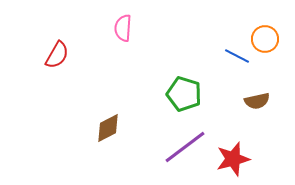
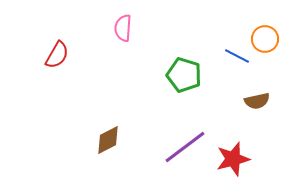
green pentagon: moved 19 px up
brown diamond: moved 12 px down
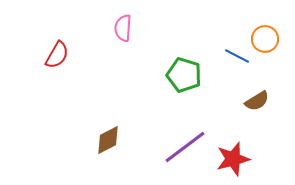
brown semicircle: rotated 20 degrees counterclockwise
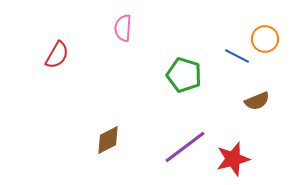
brown semicircle: rotated 10 degrees clockwise
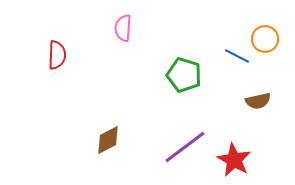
red semicircle: rotated 28 degrees counterclockwise
brown semicircle: moved 1 px right; rotated 10 degrees clockwise
red star: moved 1 px right, 1 px down; rotated 28 degrees counterclockwise
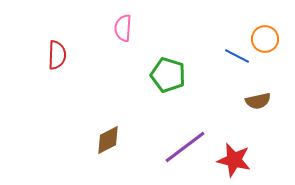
green pentagon: moved 16 px left
red star: rotated 16 degrees counterclockwise
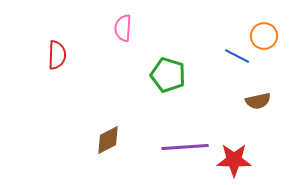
orange circle: moved 1 px left, 3 px up
purple line: rotated 33 degrees clockwise
red star: rotated 12 degrees counterclockwise
